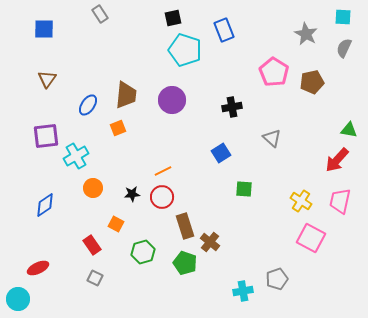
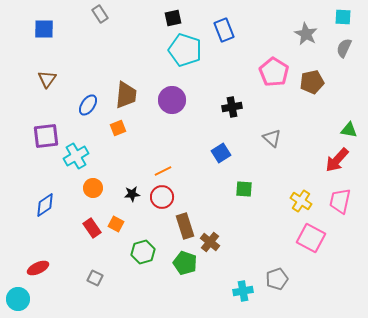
red rectangle at (92, 245): moved 17 px up
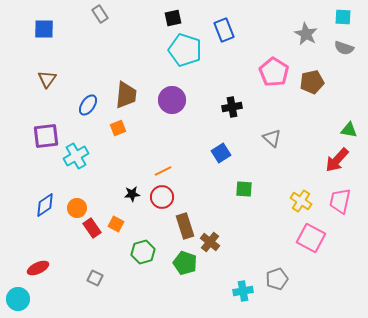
gray semicircle at (344, 48): rotated 96 degrees counterclockwise
orange circle at (93, 188): moved 16 px left, 20 px down
